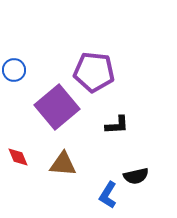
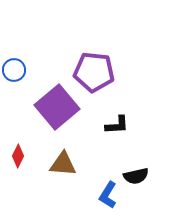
red diamond: moved 1 px up; rotated 50 degrees clockwise
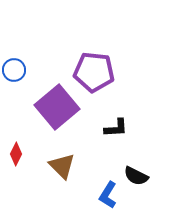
black L-shape: moved 1 px left, 3 px down
red diamond: moved 2 px left, 2 px up
brown triangle: moved 1 px left, 2 px down; rotated 40 degrees clockwise
black semicircle: rotated 40 degrees clockwise
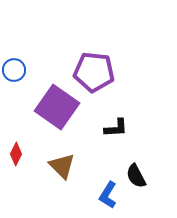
purple square: rotated 15 degrees counterclockwise
black semicircle: rotated 35 degrees clockwise
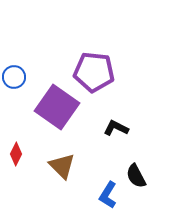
blue circle: moved 7 px down
black L-shape: rotated 150 degrees counterclockwise
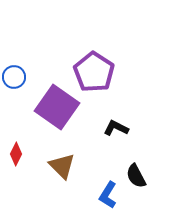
purple pentagon: rotated 27 degrees clockwise
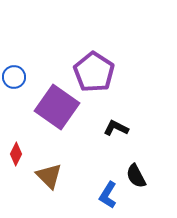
brown triangle: moved 13 px left, 10 px down
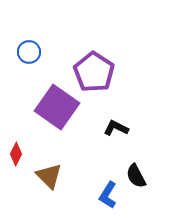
blue circle: moved 15 px right, 25 px up
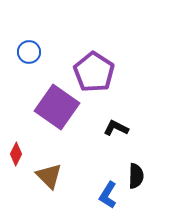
black semicircle: rotated 150 degrees counterclockwise
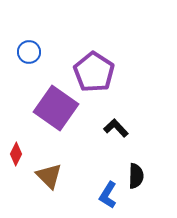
purple square: moved 1 px left, 1 px down
black L-shape: rotated 20 degrees clockwise
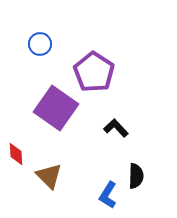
blue circle: moved 11 px right, 8 px up
red diamond: rotated 30 degrees counterclockwise
